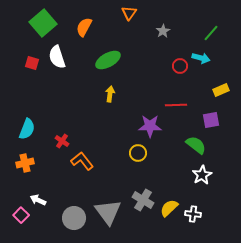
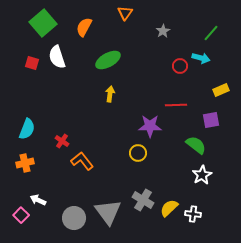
orange triangle: moved 4 px left
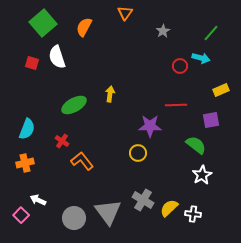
green ellipse: moved 34 px left, 45 px down
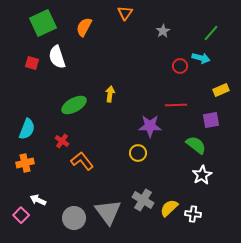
green square: rotated 16 degrees clockwise
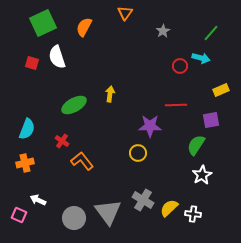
green semicircle: rotated 95 degrees counterclockwise
pink square: moved 2 px left; rotated 21 degrees counterclockwise
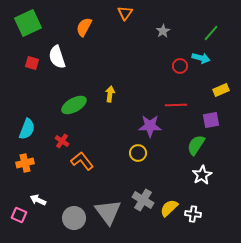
green square: moved 15 px left
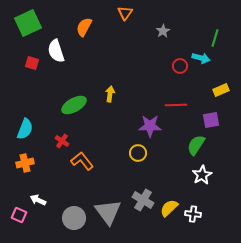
green line: moved 4 px right, 5 px down; rotated 24 degrees counterclockwise
white semicircle: moved 1 px left, 6 px up
cyan semicircle: moved 2 px left
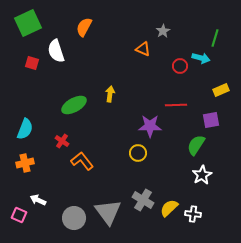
orange triangle: moved 18 px right, 36 px down; rotated 42 degrees counterclockwise
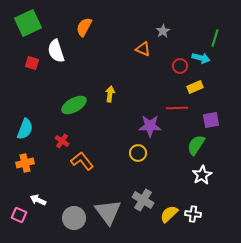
yellow rectangle: moved 26 px left, 3 px up
red line: moved 1 px right, 3 px down
yellow semicircle: moved 6 px down
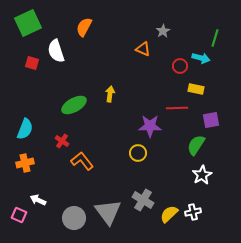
yellow rectangle: moved 1 px right, 2 px down; rotated 35 degrees clockwise
white cross: moved 2 px up; rotated 21 degrees counterclockwise
